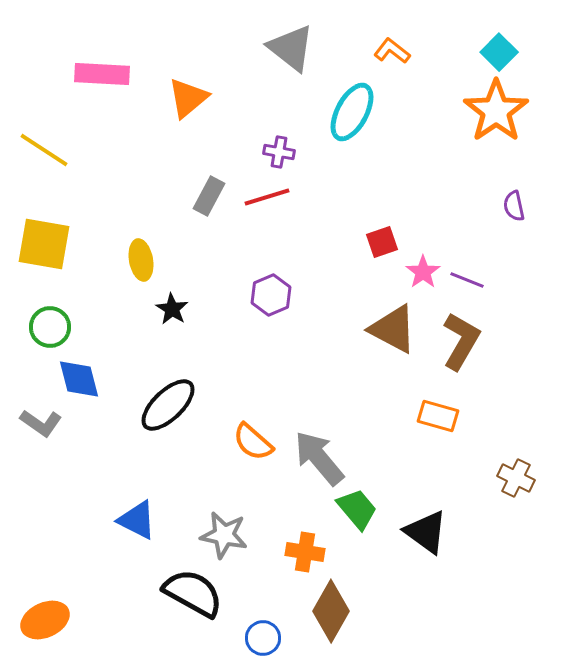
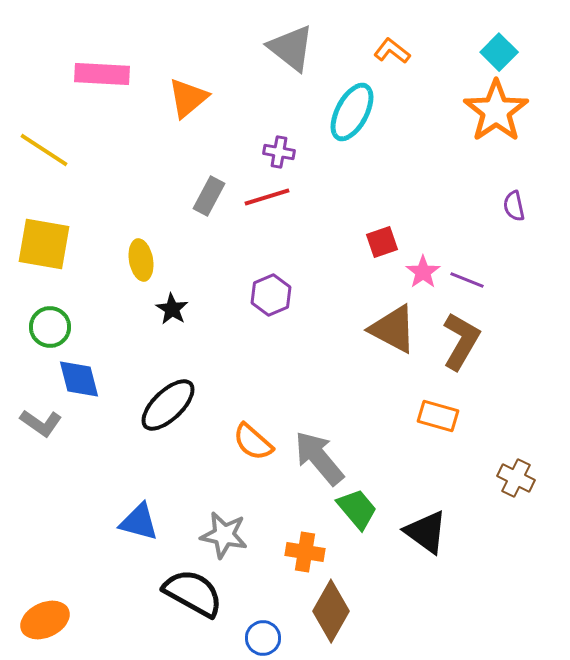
blue triangle: moved 2 px right, 2 px down; rotated 12 degrees counterclockwise
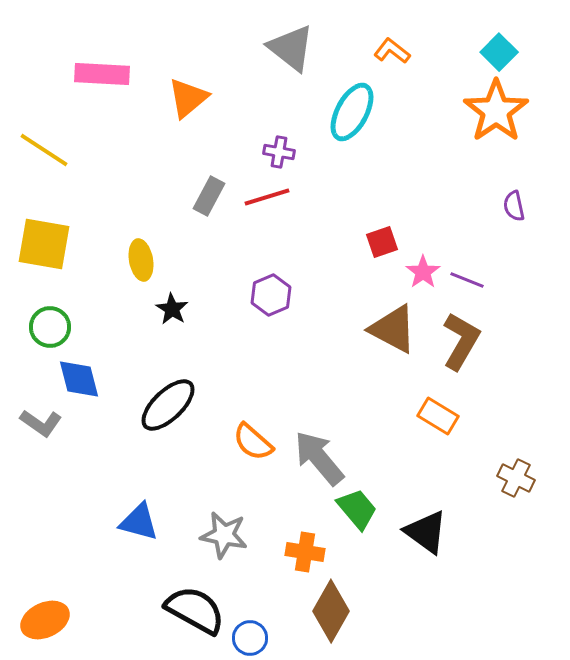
orange rectangle: rotated 15 degrees clockwise
black semicircle: moved 2 px right, 17 px down
blue circle: moved 13 px left
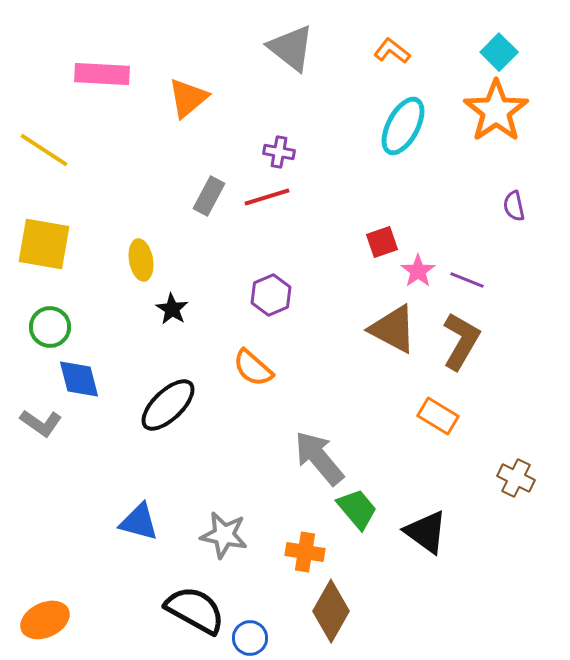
cyan ellipse: moved 51 px right, 14 px down
pink star: moved 5 px left, 1 px up
orange semicircle: moved 74 px up
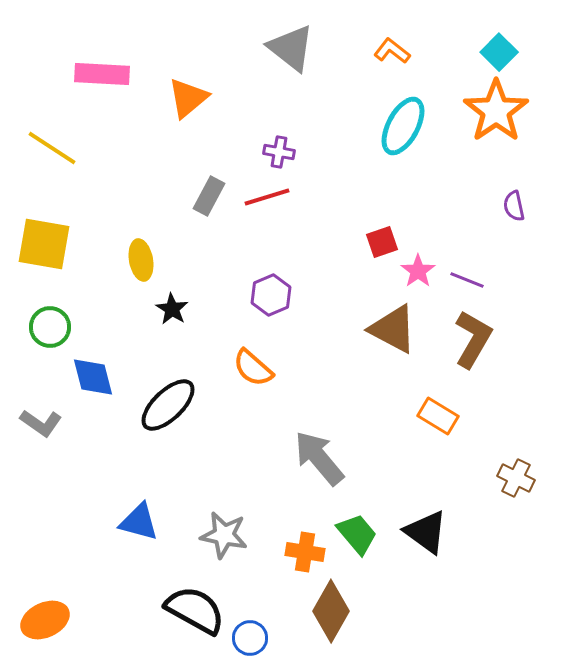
yellow line: moved 8 px right, 2 px up
brown L-shape: moved 12 px right, 2 px up
blue diamond: moved 14 px right, 2 px up
green trapezoid: moved 25 px down
